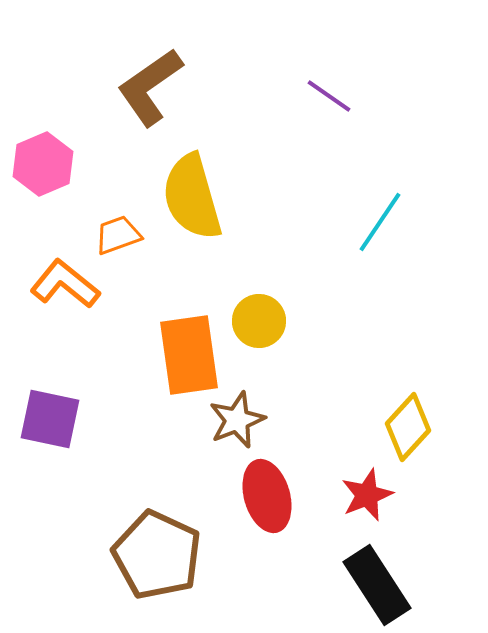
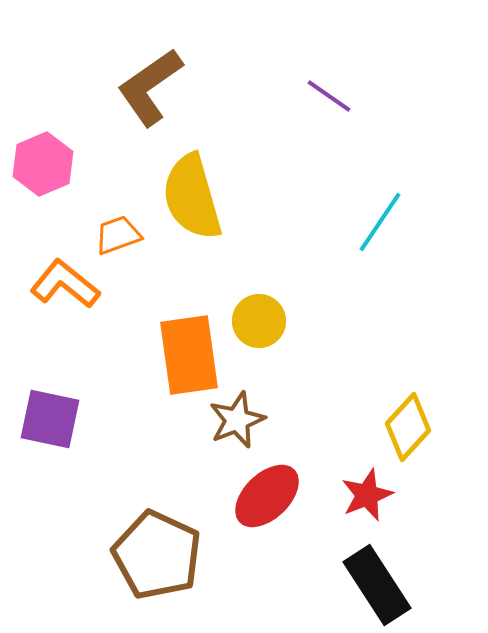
red ellipse: rotated 62 degrees clockwise
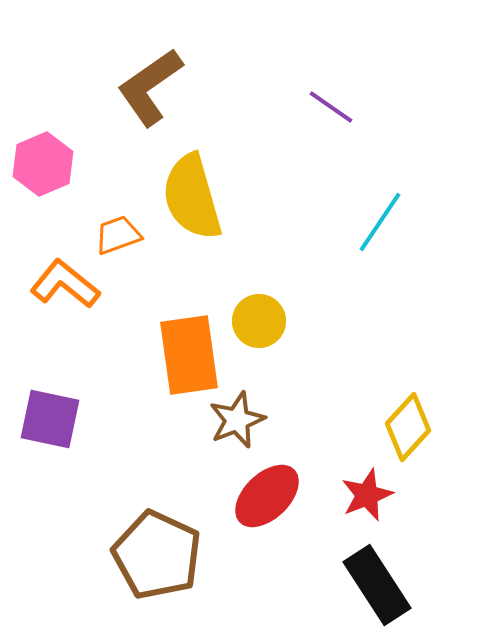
purple line: moved 2 px right, 11 px down
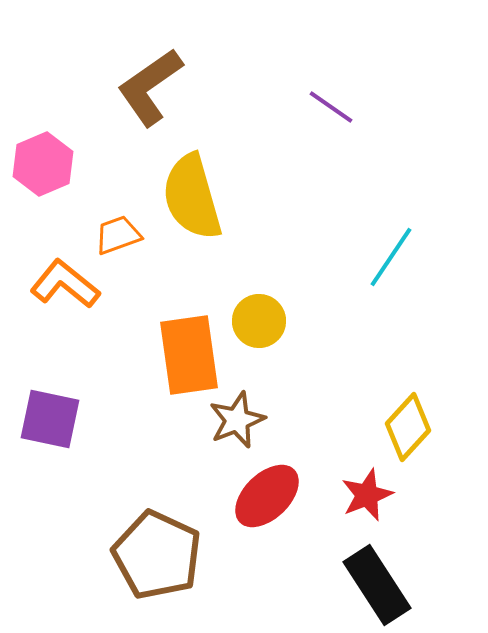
cyan line: moved 11 px right, 35 px down
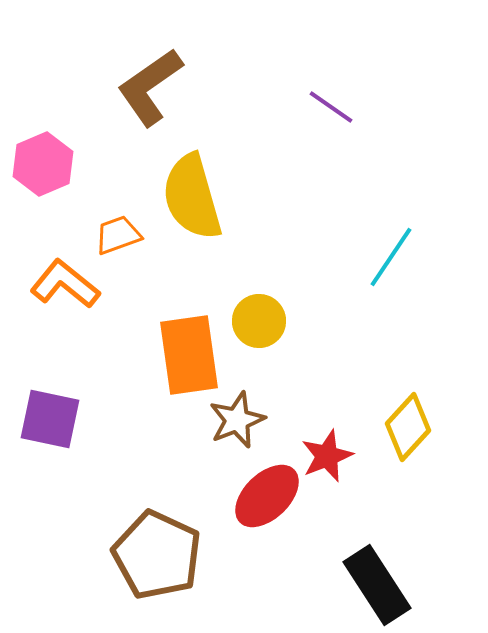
red star: moved 40 px left, 39 px up
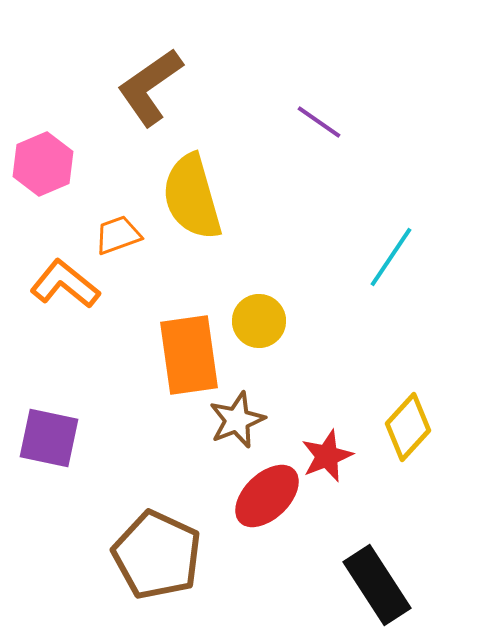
purple line: moved 12 px left, 15 px down
purple square: moved 1 px left, 19 px down
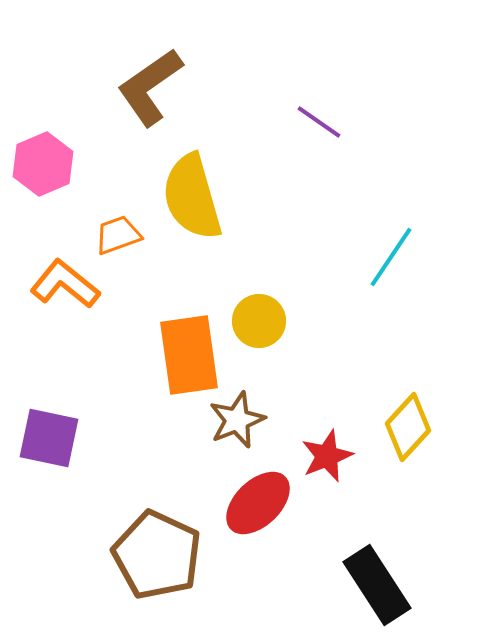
red ellipse: moved 9 px left, 7 px down
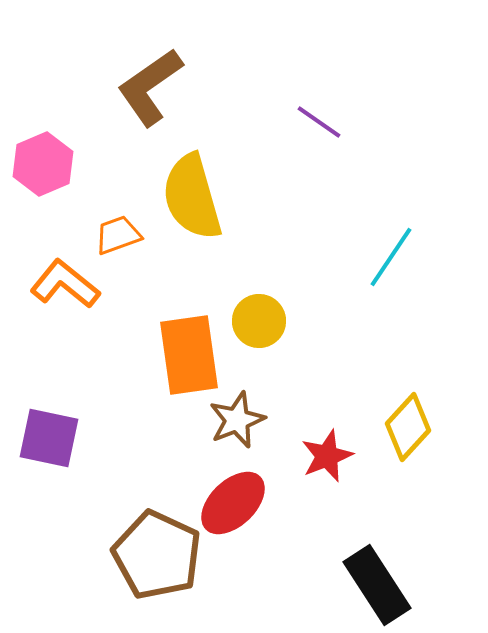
red ellipse: moved 25 px left
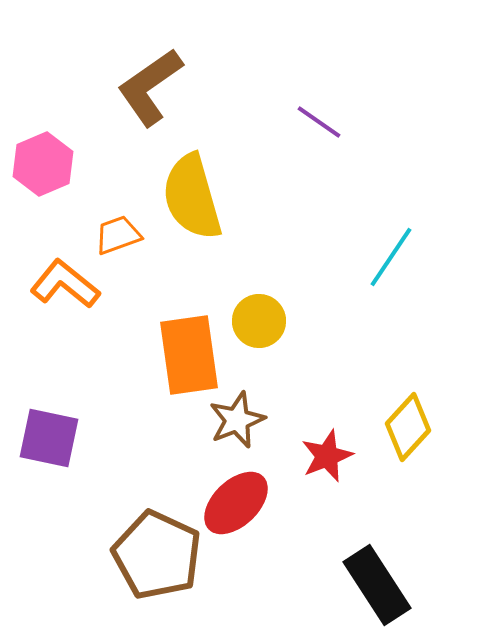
red ellipse: moved 3 px right
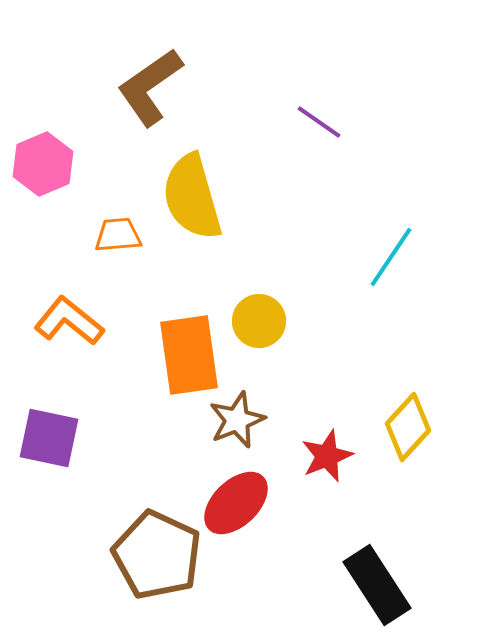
orange trapezoid: rotated 15 degrees clockwise
orange L-shape: moved 4 px right, 37 px down
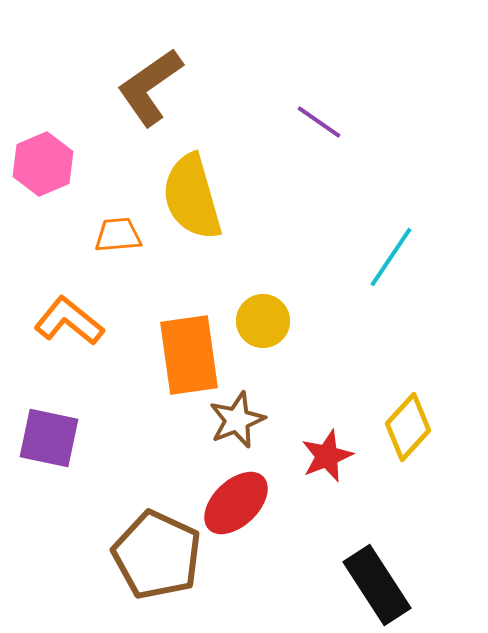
yellow circle: moved 4 px right
